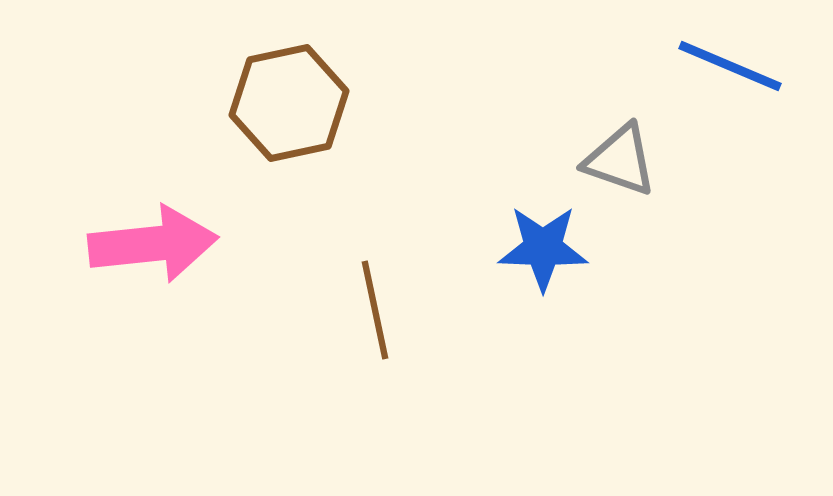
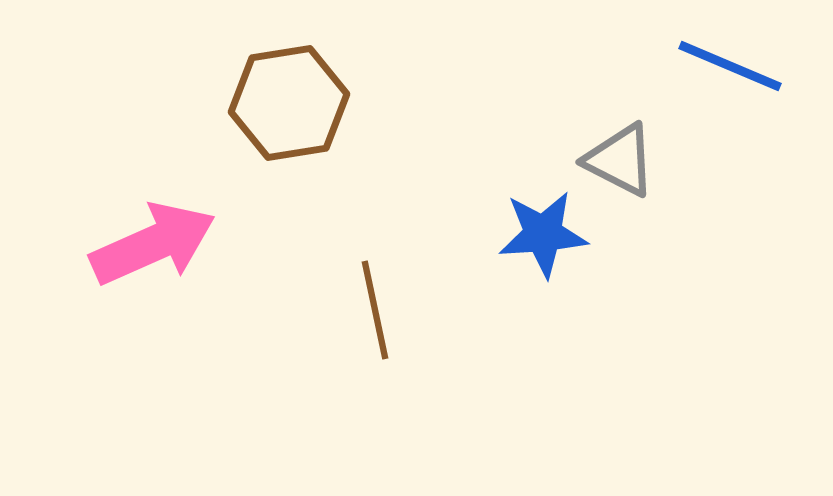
brown hexagon: rotated 3 degrees clockwise
gray triangle: rotated 8 degrees clockwise
pink arrow: rotated 18 degrees counterclockwise
blue star: moved 14 px up; rotated 6 degrees counterclockwise
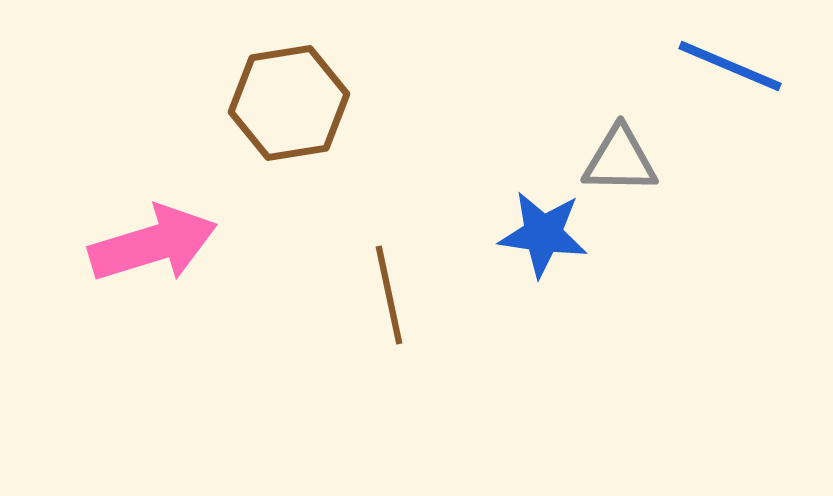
gray triangle: rotated 26 degrees counterclockwise
blue star: rotated 12 degrees clockwise
pink arrow: rotated 7 degrees clockwise
brown line: moved 14 px right, 15 px up
